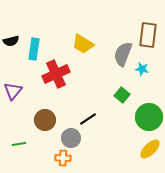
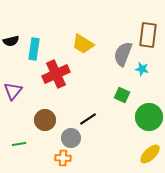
green square: rotated 14 degrees counterclockwise
yellow ellipse: moved 5 px down
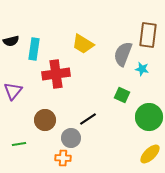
red cross: rotated 16 degrees clockwise
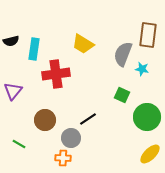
green circle: moved 2 px left
green line: rotated 40 degrees clockwise
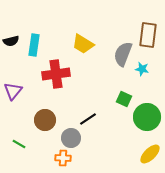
cyan rectangle: moved 4 px up
green square: moved 2 px right, 4 px down
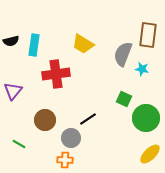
green circle: moved 1 px left, 1 px down
orange cross: moved 2 px right, 2 px down
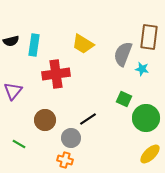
brown rectangle: moved 1 px right, 2 px down
orange cross: rotated 14 degrees clockwise
